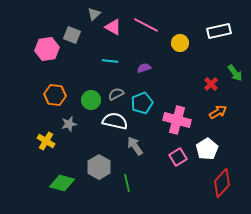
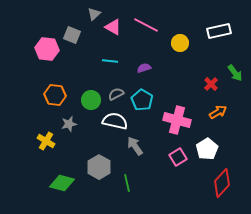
pink hexagon: rotated 15 degrees clockwise
cyan pentagon: moved 3 px up; rotated 20 degrees counterclockwise
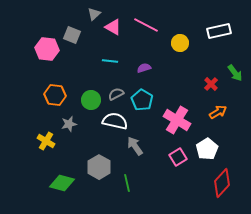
pink cross: rotated 16 degrees clockwise
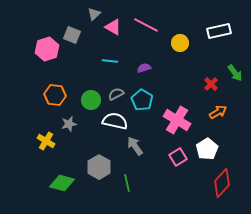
pink hexagon: rotated 25 degrees counterclockwise
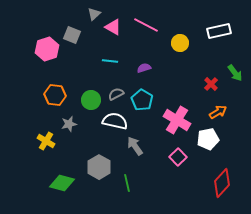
white pentagon: moved 1 px right, 10 px up; rotated 20 degrees clockwise
pink square: rotated 12 degrees counterclockwise
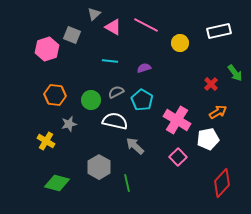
gray semicircle: moved 2 px up
gray arrow: rotated 12 degrees counterclockwise
green diamond: moved 5 px left
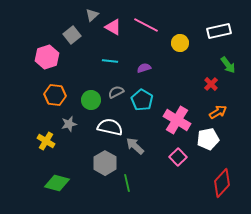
gray triangle: moved 2 px left, 1 px down
gray square: rotated 30 degrees clockwise
pink hexagon: moved 8 px down
green arrow: moved 7 px left, 8 px up
white semicircle: moved 5 px left, 6 px down
gray hexagon: moved 6 px right, 4 px up
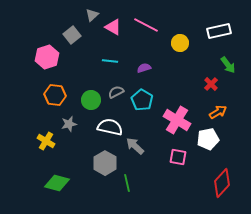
pink square: rotated 36 degrees counterclockwise
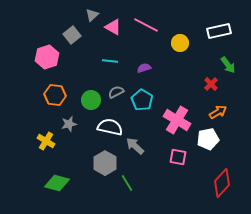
green line: rotated 18 degrees counterclockwise
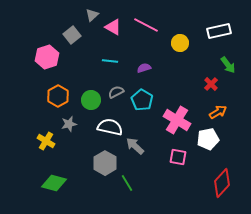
orange hexagon: moved 3 px right, 1 px down; rotated 25 degrees clockwise
green diamond: moved 3 px left
